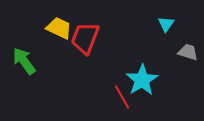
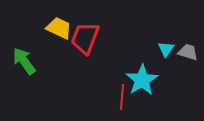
cyan triangle: moved 25 px down
red line: rotated 35 degrees clockwise
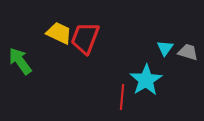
yellow trapezoid: moved 5 px down
cyan triangle: moved 1 px left, 1 px up
green arrow: moved 4 px left
cyan star: moved 4 px right
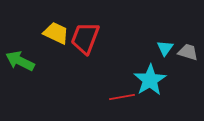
yellow trapezoid: moved 3 px left
green arrow: rotated 28 degrees counterclockwise
cyan star: moved 4 px right
red line: rotated 75 degrees clockwise
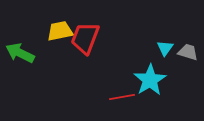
yellow trapezoid: moved 4 px right, 2 px up; rotated 36 degrees counterclockwise
green arrow: moved 8 px up
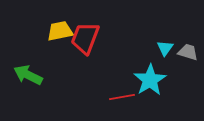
green arrow: moved 8 px right, 22 px down
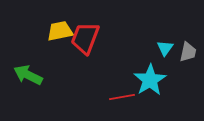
gray trapezoid: rotated 85 degrees clockwise
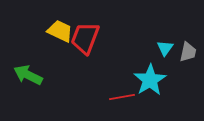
yellow trapezoid: rotated 36 degrees clockwise
